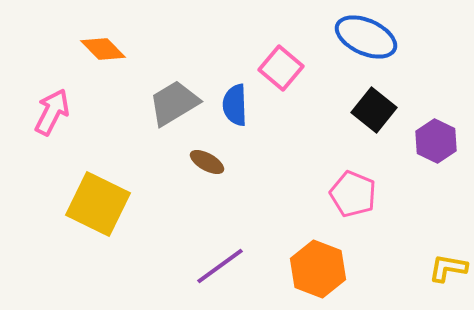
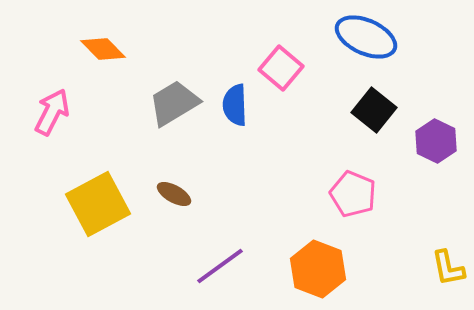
brown ellipse: moved 33 px left, 32 px down
yellow square: rotated 36 degrees clockwise
yellow L-shape: rotated 111 degrees counterclockwise
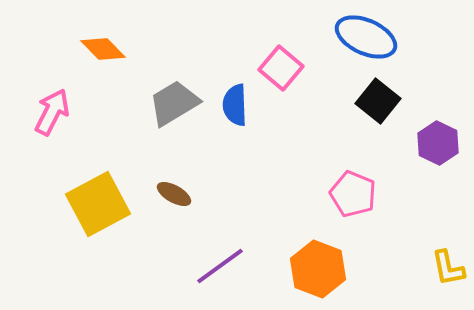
black square: moved 4 px right, 9 px up
purple hexagon: moved 2 px right, 2 px down
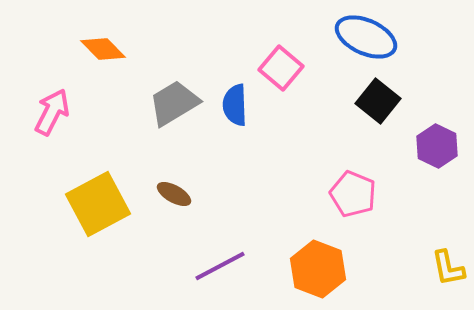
purple hexagon: moved 1 px left, 3 px down
purple line: rotated 8 degrees clockwise
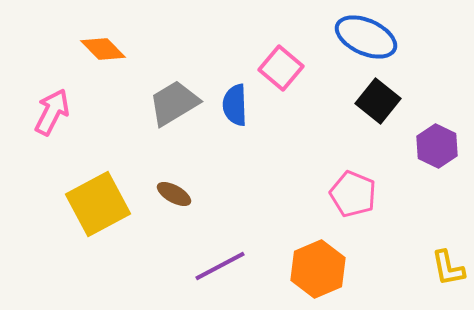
orange hexagon: rotated 16 degrees clockwise
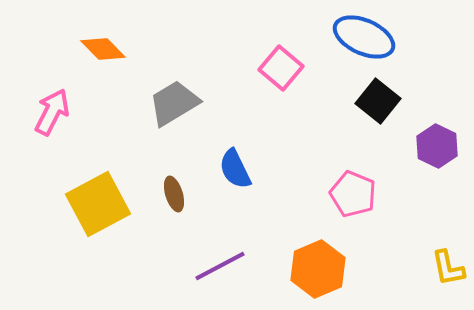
blue ellipse: moved 2 px left
blue semicircle: moved 64 px down; rotated 24 degrees counterclockwise
brown ellipse: rotated 44 degrees clockwise
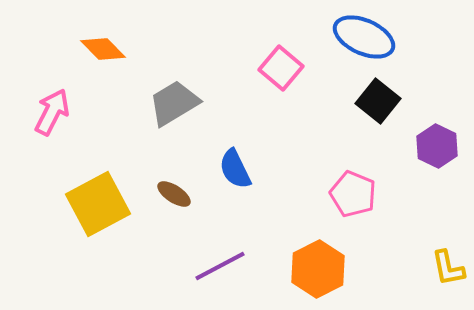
brown ellipse: rotated 40 degrees counterclockwise
orange hexagon: rotated 4 degrees counterclockwise
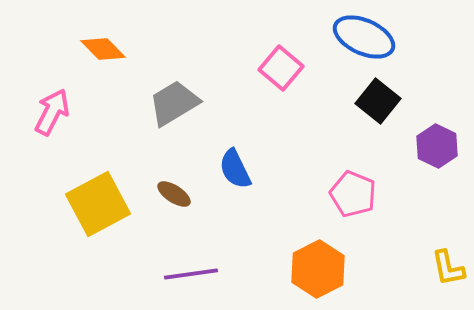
purple line: moved 29 px left, 8 px down; rotated 20 degrees clockwise
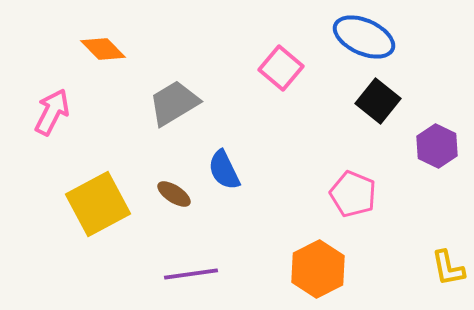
blue semicircle: moved 11 px left, 1 px down
